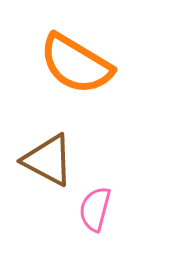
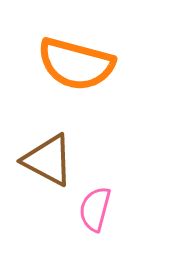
orange semicircle: rotated 16 degrees counterclockwise
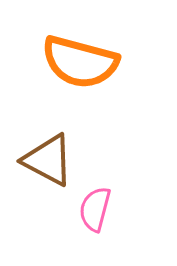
orange semicircle: moved 4 px right, 2 px up
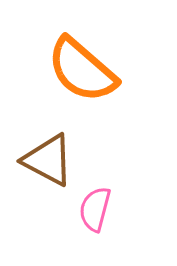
orange semicircle: moved 2 px right, 8 px down; rotated 26 degrees clockwise
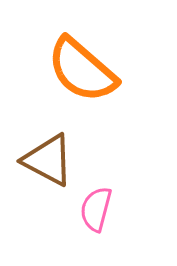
pink semicircle: moved 1 px right
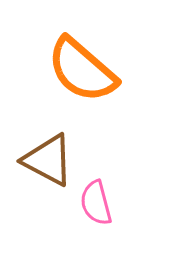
pink semicircle: moved 6 px up; rotated 30 degrees counterclockwise
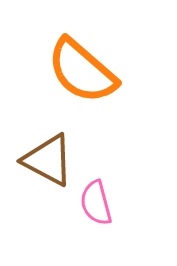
orange semicircle: moved 1 px down
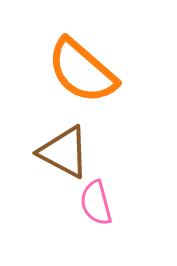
brown triangle: moved 16 px right, 8 px up
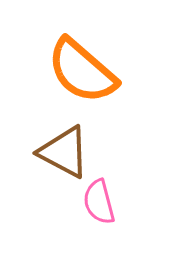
pink semicircle: moved 3 px right, 1 px up
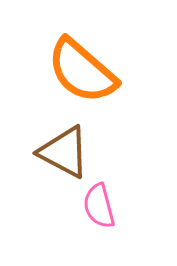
pink semicircle: moved 4 px down
